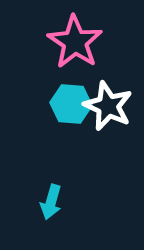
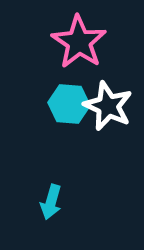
pink star: moved 4 px right
cyan hexagon: moved 2 px left
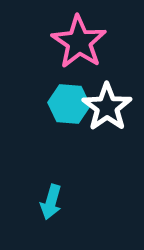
white star: moved 1 px left, 1 px down; rotated 12 degrees clockwise
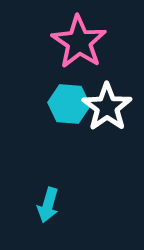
cyan arrow: moved 3 px left, 3 px down
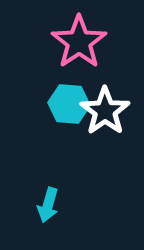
pink star: rotated 4 degrees clockwise
white star: moved 2 px left, 4 px down
